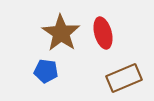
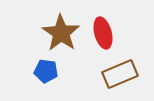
brown rectangle: moved 4 px left, 4 px up
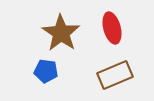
red ellipse: moved 9 px right, 5 px up
brown rectangle: moved 5 px left, 1 px down
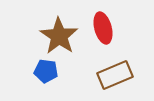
red ellipse: moved 9 px left
brown star: moved 2 px left, 3 px down
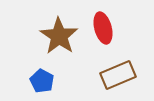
blue pentagon: moved 4 px left, 10 px down; rotated 20 degrees clockwise
brown rectangle: moved 3 px right
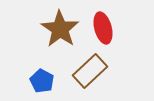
brown star: moved 1 px right, 7 px up
brown rectangle: moved 28 px left, 4 px up; rotated 20 degrees counterclockwise
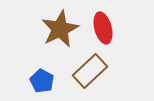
brown star: rotated 12 degrees clockwise
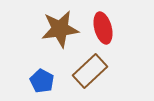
brown star: rotated 18 degrees clockwise
